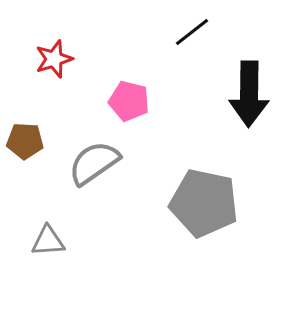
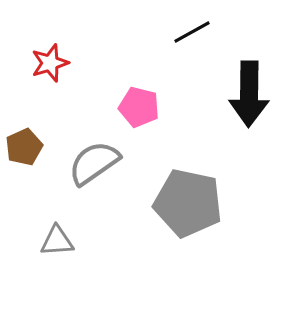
black line: rotated 9 degrees clockwise
red star: moved 4 px left, 4 px down
pink pentagon: moved 10 px right, 6 px down
brown pentagon: moved 1 px left, 6 px down; rotated 27 degrees counterclockwise
gray pentagon: moved 16 px left
gray triangle: moved 9 px right
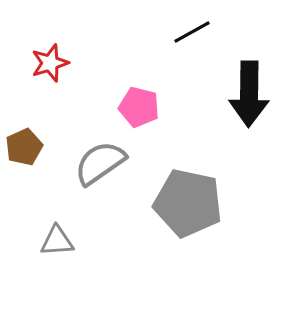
gray semicircle: moved 6 px right
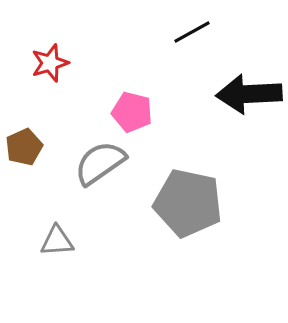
black arrow: rotated 86 degrees clockwise
pink pentagon: moved 7 px left, 5 px down
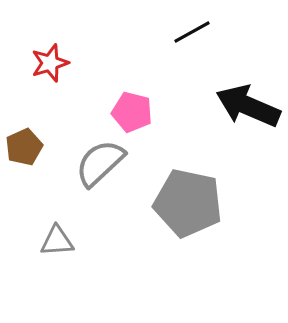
black arrow: moved 1 px left, 12 px down; rotated 26 degrees clockwise
gray semicircle: rotated 8 degrees counterclockwise
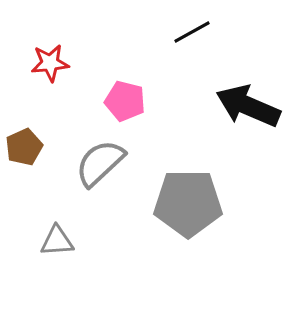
red star: rotated 12 degrees clockwise
pink pentagon: moved 7 px left, 11 px up
gray pentagon: rotated 12 degrees counterclockwise
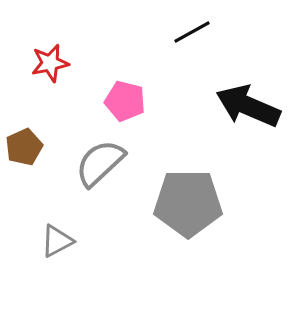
red star: rotated 6 degrees counterclockwise
gray triangle: rotated 24 degrees counterclockwise
